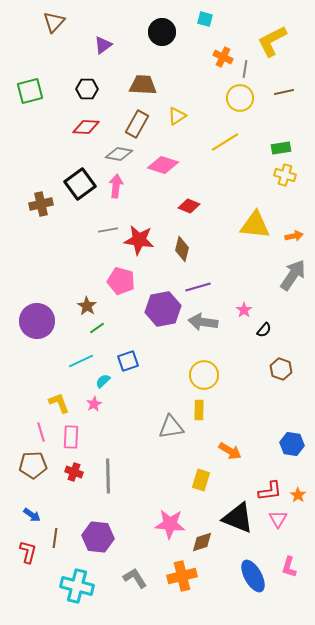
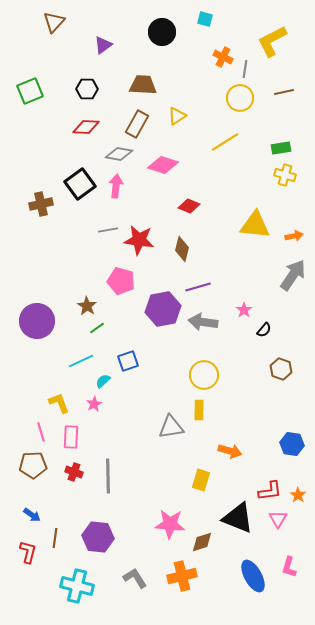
green square at (30, 91): rotated 8 degrees counterclockwise
orange arrow at (230, 451): rotated 15 degrees counterclockwise
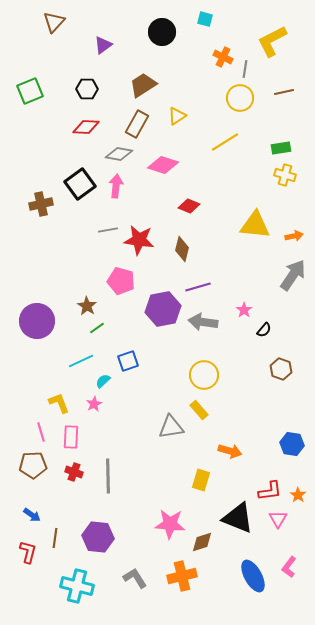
brown trapezoid at (143, 85): rotated 36 degrees counterclockwise
yellow rectangle at (199, 410): rotated 42 degrees counterclockwise
pink L-shape at (289, 567): rotated 20 degrees clockwise
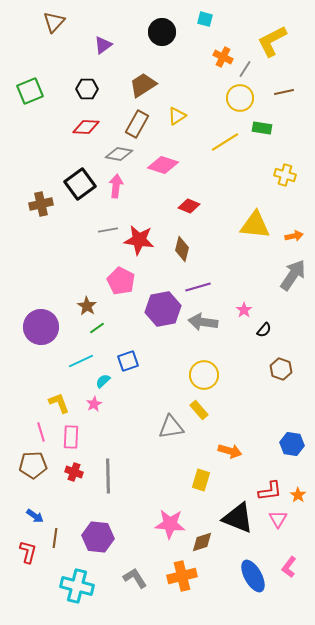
gray line at (245, 69): rotated 24 degrees clockwise
green rectangle at (281, 148): moved 19 px left, 20 px up; rotated 18 degrees clockwise
pink pentagon at (121, 281): rotated 12 degrees clockwise
purple circle at (37, 321): moved 4 px right, 6 px down
blue arrow at (32, 515): moved 3 px right, 1 px down
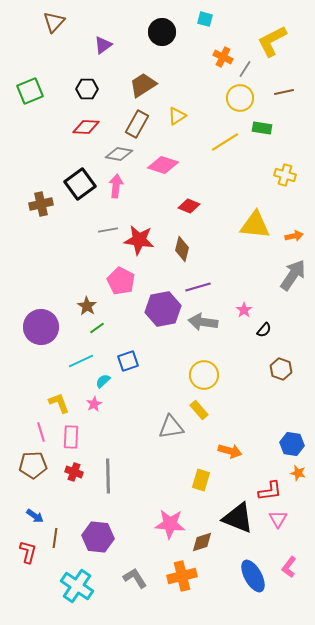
orange star at (298, 495): moved 22 px up; rotated 21 degrees counterclockwise
cyan cross at (77, 586): rotated 20 degrees clockwise
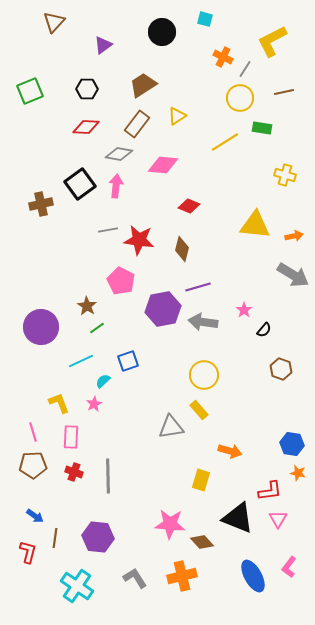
brown rectangle at (137, 124): rotated 8 degrees clockwise
pink diamond at (163, 165): rotated 12 degrees counterclockwise
gray arrow at (293, 275): rotated 88 degrees clockwise
pink line at (41, 432): moved 8 px left
brown diamond at (202, 542): rotated 65 degrees clockwise
